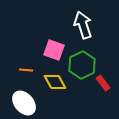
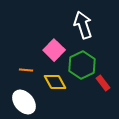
pink square: rotated 25 degrees clockwise
white ellipse: moved 1 px up
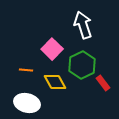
pink square: moved 2 px left, 1 px up
white ellipse: moved 3 px right, 1 px down; rotated 35 degrees counterclockwise
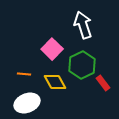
orange line: moved 2 px left, 4 px down
white ellipse: rotated 35 degrees counterclockwise
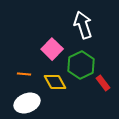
green hexagon: moved 1 px left
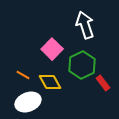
white arrow: moved 2 px right
green hexagon: moved 1 px right
orange line: moved 1 px left, 1 px down; rotated 24 degrees clockwise
yellow diamond: moved 5 px left
white ellipse: moved 1 px right, 1 px up
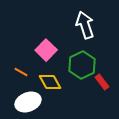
pink square: moved 6 px left, 1 px down
orange line: moved 2 px left, 3 px up
red rectangle: moved 1 px left, 1 px up
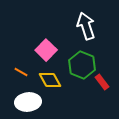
white arrow: moved 1 px right, 1 px down
green hexagon: rotated 12 degrees counterclockwise
yellow diamond: moved 2 px up
white ellipse: rotated 15 degrees clockwise
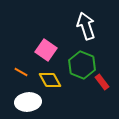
pink square: rotated 10 degrees counterclockwise
